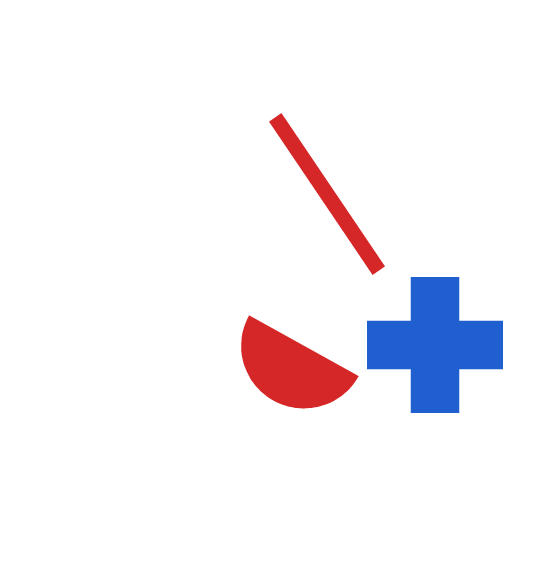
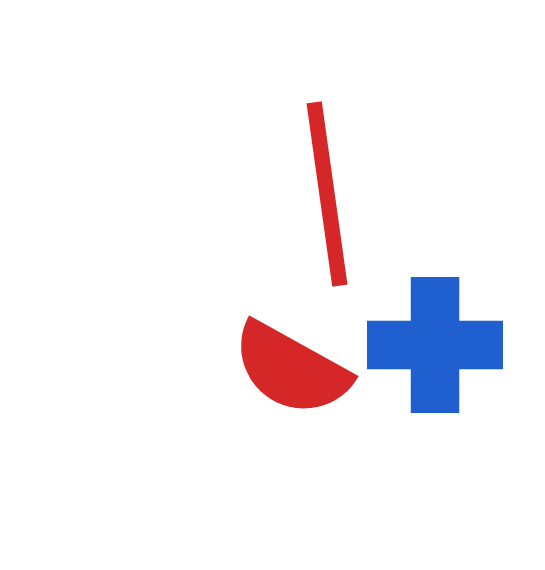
red line: rotated 26 degrees clockwise
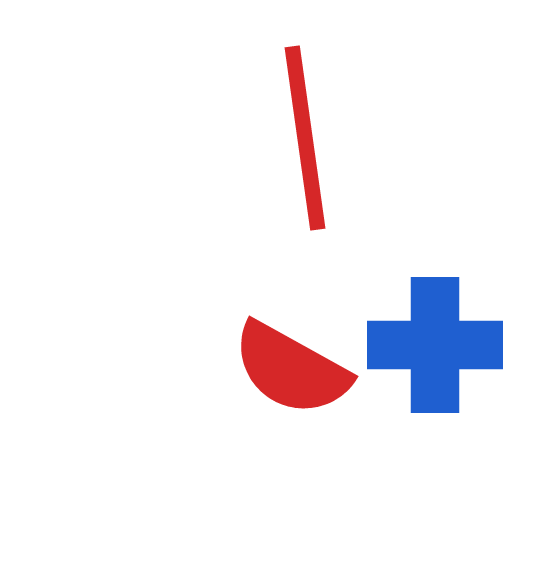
red line: moved 22 px left, 56 px up
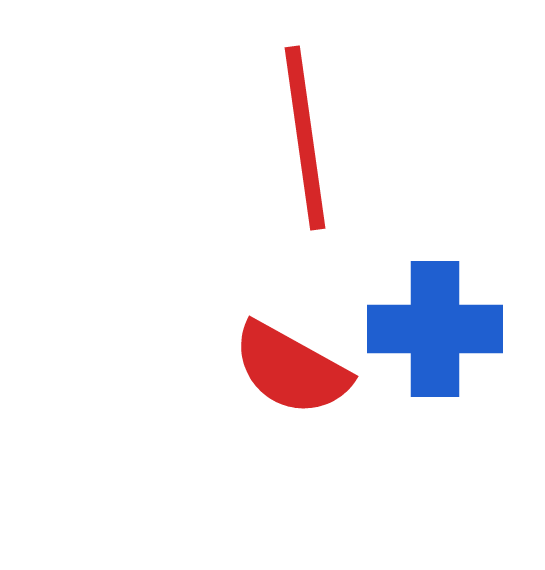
blue cross: moved 16 px up
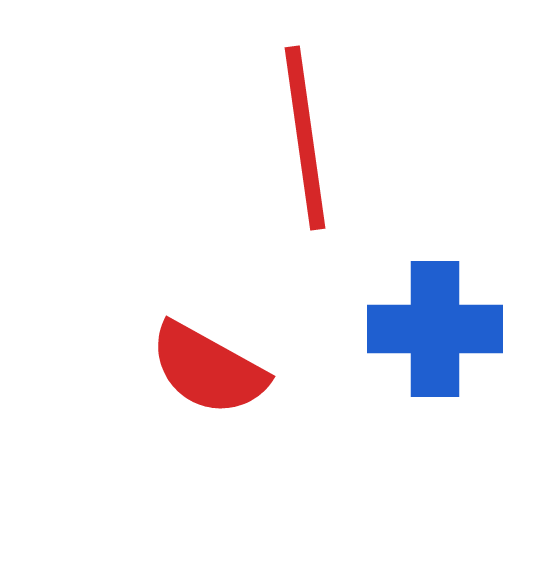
red semicircle: moved 83 px left
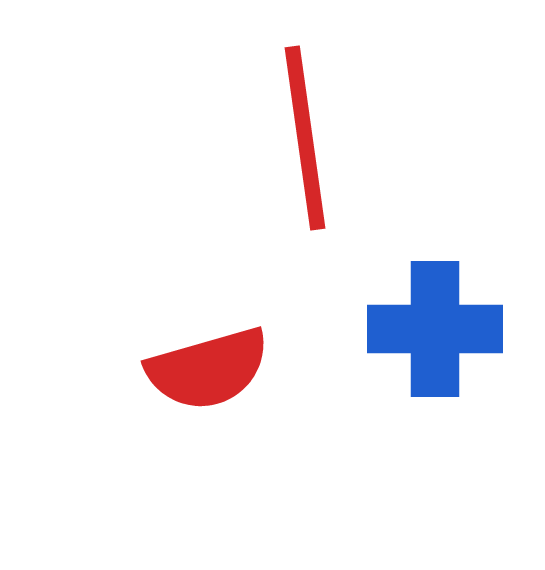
red semicircle: rotated 45 degrees counterclockwise
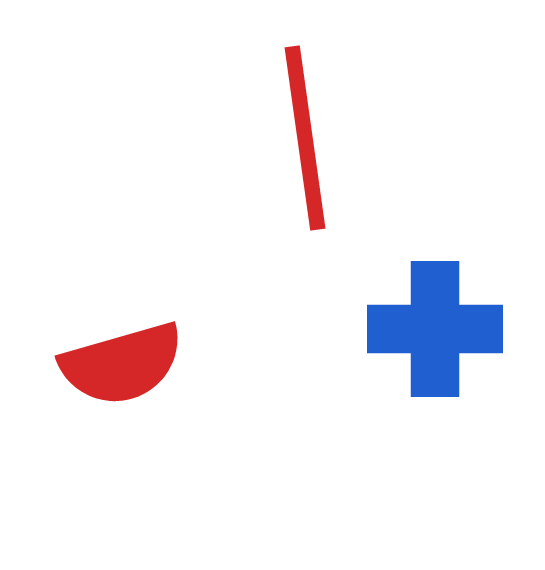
red semicircle: moved 86 px left, 5 px up
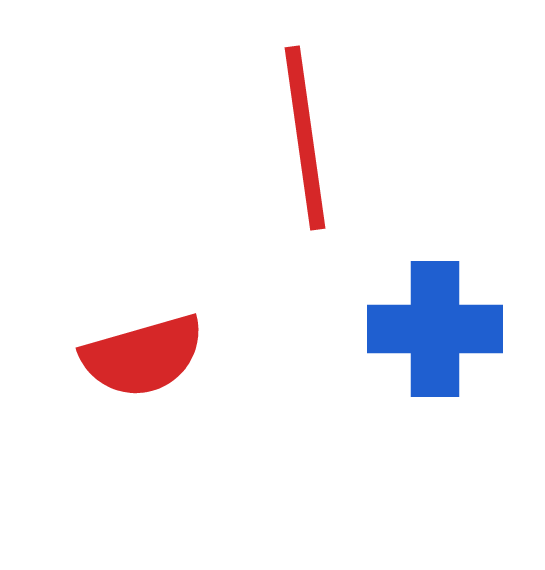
red semicircle: moved 21 px right, 8 px up
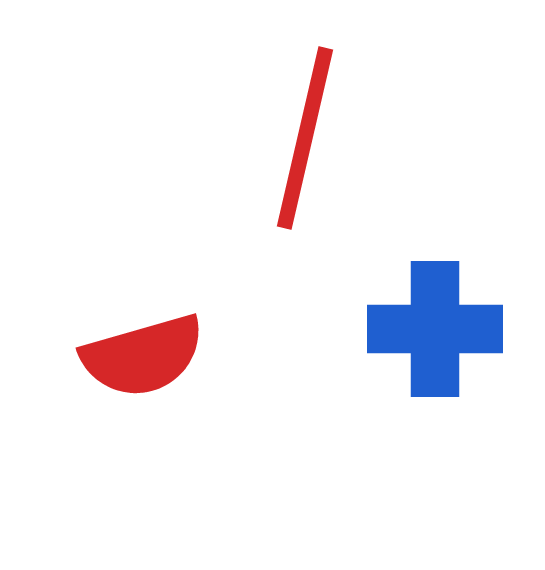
red line: rotated 21 degrees clockwise
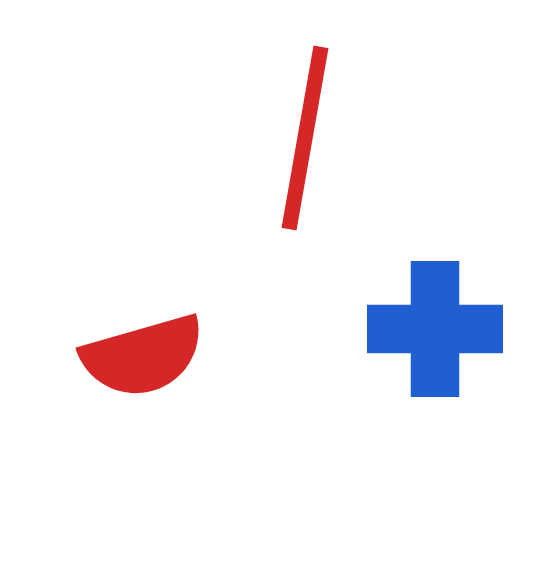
red line: rotated 3 degrees counterclockwise
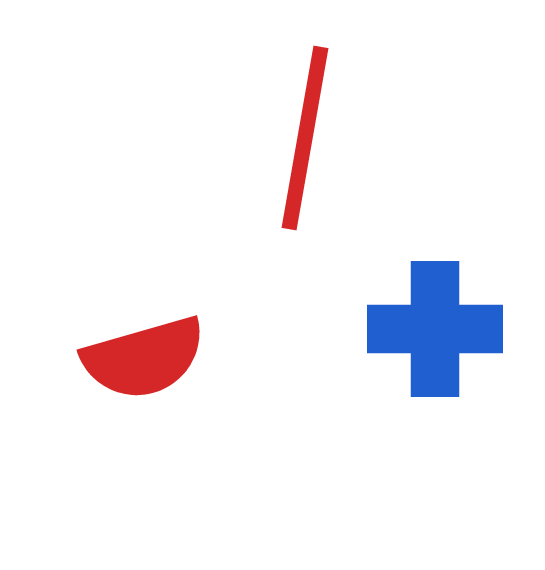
red semicircle: moved 1 px right, 2 px down
